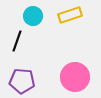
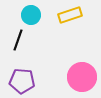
cyan circle: moved 2 px left, 1 px up
black line: moved 1 px right, 1 px up
pink circle: moved 7 px right
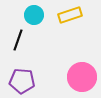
cyan circle: moved 3 px right
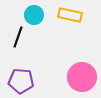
yellow rectangle: rotated 30 degrees clockwise
black line: moved 3 px up
purple pentagon: moved 1 px left
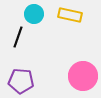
cyan circle: moved 1 px up
pink circle: moved 1 px right, 1 px up
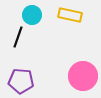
cyan circle: moved 2 px left, 1 px down
